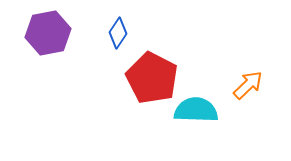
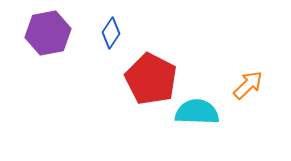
blue diamond: moved 7 px left
red pentagon: moved 1 px left, 1 px down
cyan semicircle: moved 1 px right, 2 px down
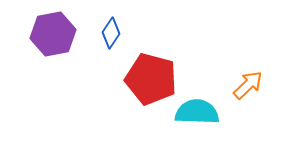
purple hexagon: moved 5 px right, 1 px down
red pentagon: rotated 12 degrees counterclockwise
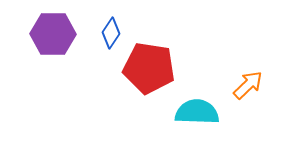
purple hexagon: rotated 12 degrees clockwise
red pentagon: moved 2 px left, 11 px up; rotated 6 degrees counterclockwise
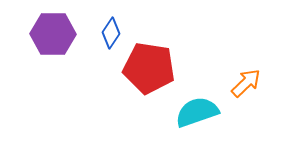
orange arrow: moved 2 px left, 2 px up
cyan semicircle: rotated 21 degrees counterclockwise
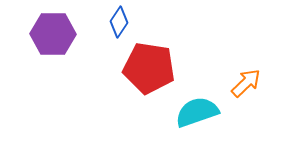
blue diamond: moved 8 px right, 11 px up
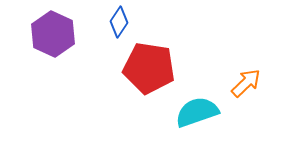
purple hexagon: rotated 24 degrees clockwise
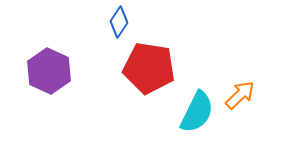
purple hexagon: moved 4 px left, 37 px down
orange arrow: moved 6 px left, 12 px down
cyan semicircle: rotated 135 degrees clockwise
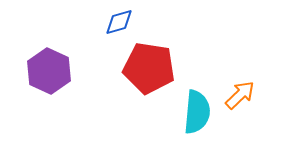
blue diamond: rotated 40 degrees clockwise
cyan semicircle: rotated 21 degrees counterclockwise
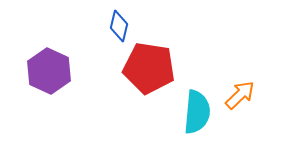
blue diamond: moved 4 px down; rotated 60 degrees counterclockwise
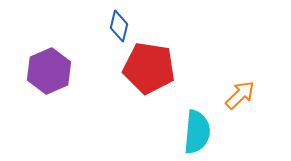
purple hexagon: rotated 12 degrees clockwise
cyan semicircle: moved 20 px down
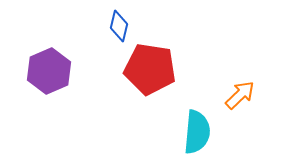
red pentagon: moved 1 px right, 1 px down
